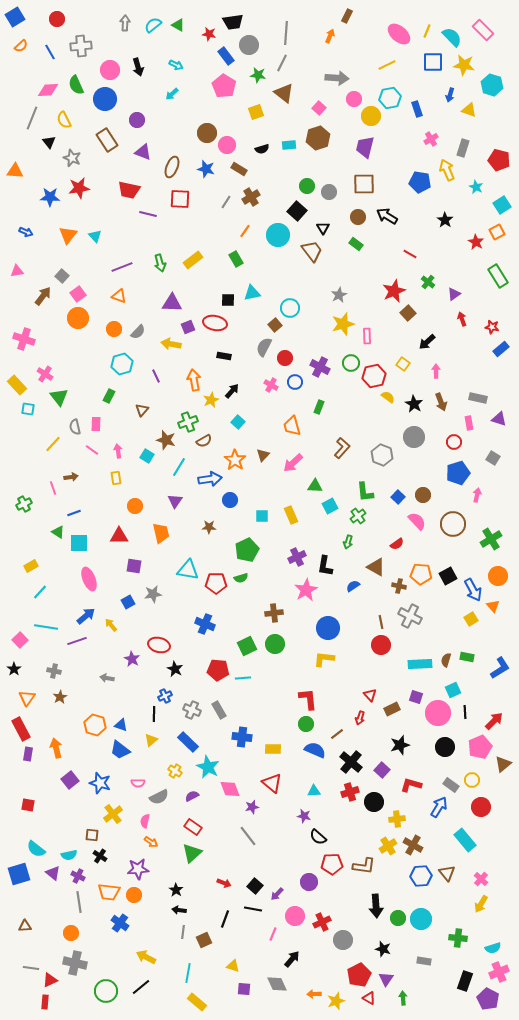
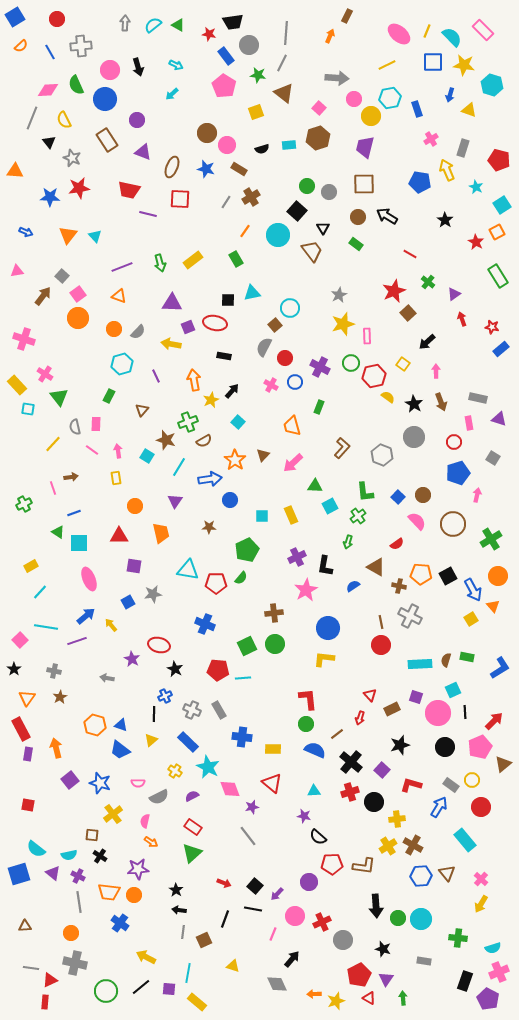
green semicircle at (241, 578): rotated 32 degrees counterclockwise
purple square at (244, 989): moved 75 px left
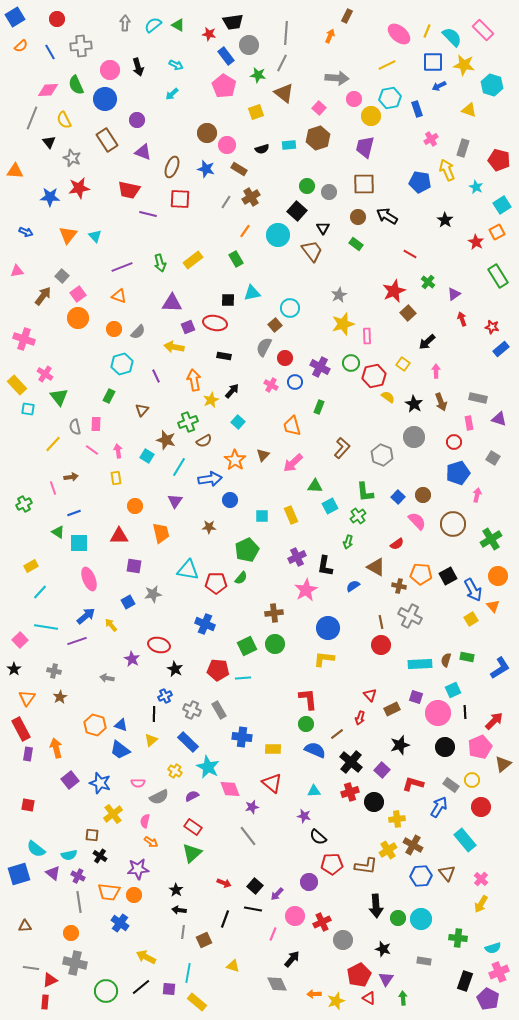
blue arrow at (450, 95): moved 11 px left, 9 px up; rotated 48 degrees clockwise
yellow arrow at (171, 344): moved 3 px right, 3 px down
red L-shape at (411, 785): moved 2 px right, 1 px up
yellow cross at (388, 846): moved 4 px down
brown L-shape at (364, 866): moved 2 px right
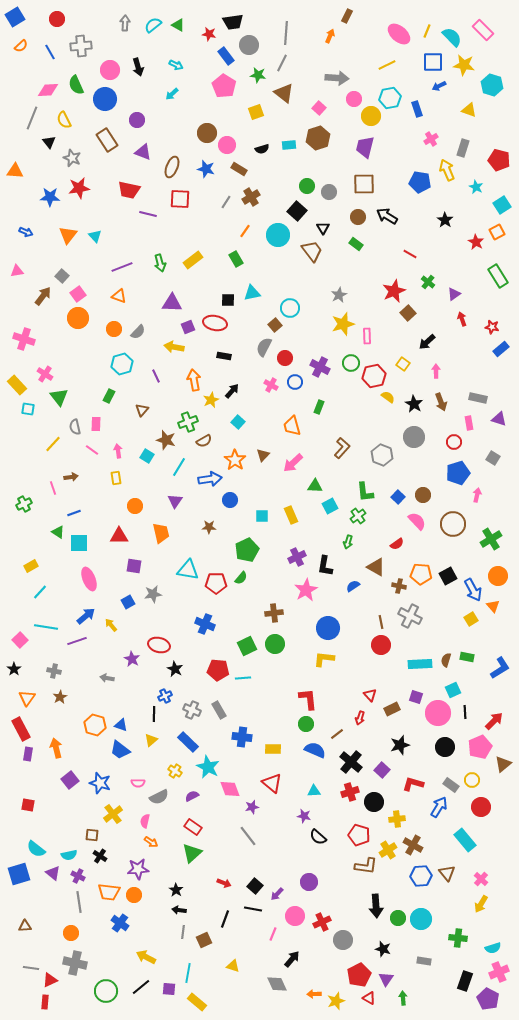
red pentagon at (332, 864): moved 27 px right, 29 px up; rotated 20 degrees clockwise
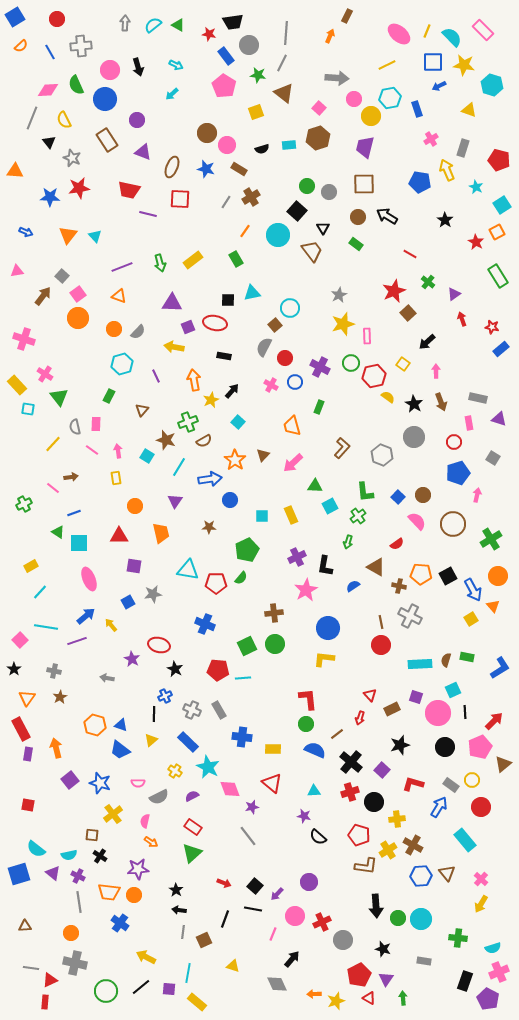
pink line at (53, 488): rotated 32 degrees counterclockwise
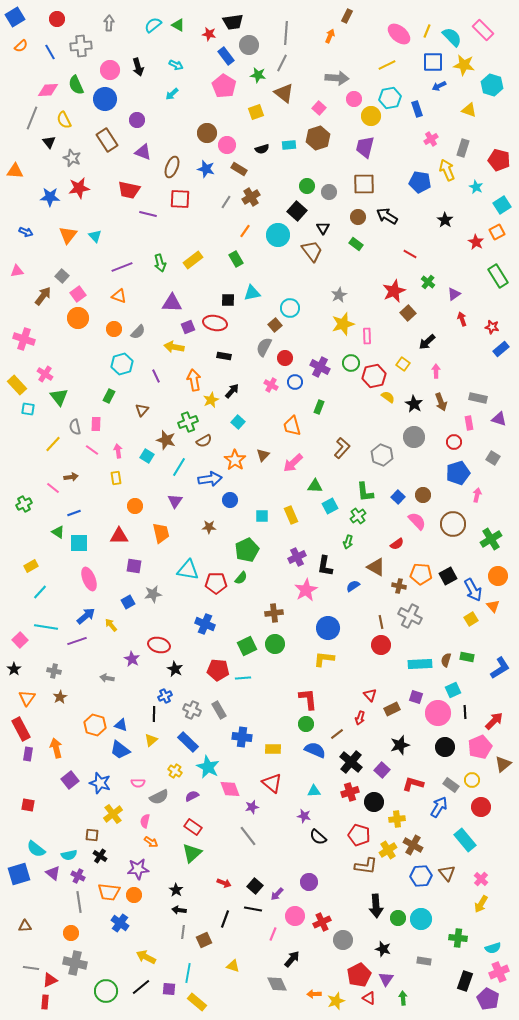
gray arrow at (125, 23): moved 16 px left
